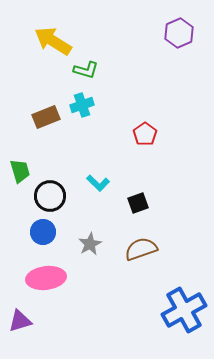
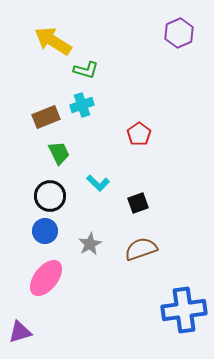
red pentagon: moved 6 px left
green trapezoid: moved 39 px right, 18 px up; rotated 10 degrees counterclockwise
blue circle: moved 2 px right, 1 px up
pink ellipse: rotated 45 degrees counterclockwise
blue cross: rotated 21 degrees clockwise
purple triangle: moved 11 px down
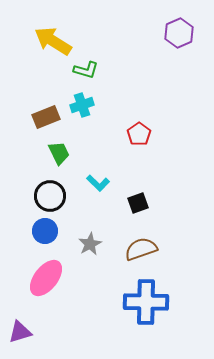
blue cross: moved 38 px left, 8 px up; rotated 9 degrees clockwise
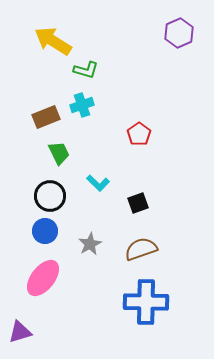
pink ellipse: moved 3 px left
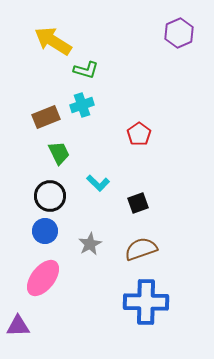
purple triangle: moved 2 px left, 6 px up; rotated 15 degrees clockwise
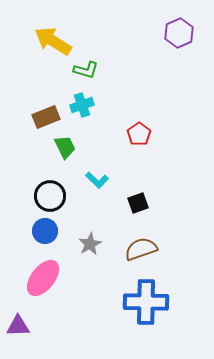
green trapezoid: moved 6 px right, 6 px up
cyan L-shape: moved 1 px left, 3 px up
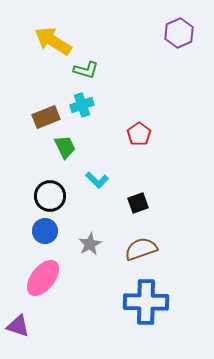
purple triangle: rotated 20 degrees clockwise
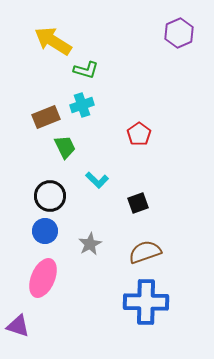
brown semicircle: moved 4 px right, 3 px down
pink ellipse: rotated 15 degrees counterclockwise
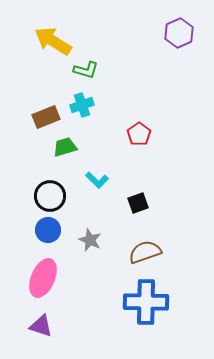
green trapezoid: rotated 80 degrees counterclockwise
blue circle: moved 3 px right, 1 px up
gray star: moved 4 px up; rotated 20 degrees counterclockwise
purple triangle: moved 23 px right
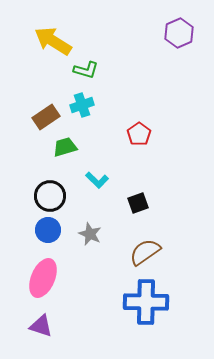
brown rectangle: rotated 12 degrees counterclockwise
gray star: moved 6 px up
brown semicircle: rotated 16 degrees counterclockwise
